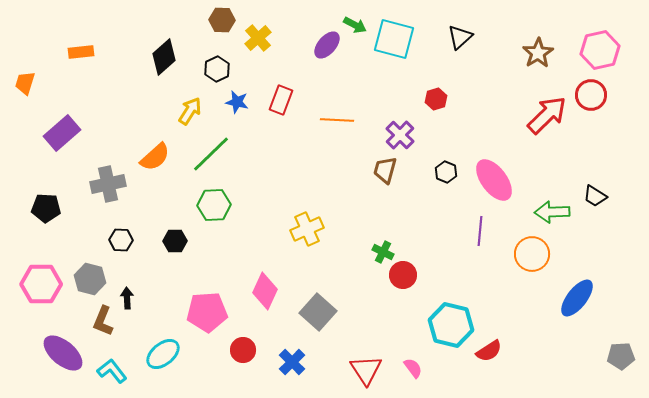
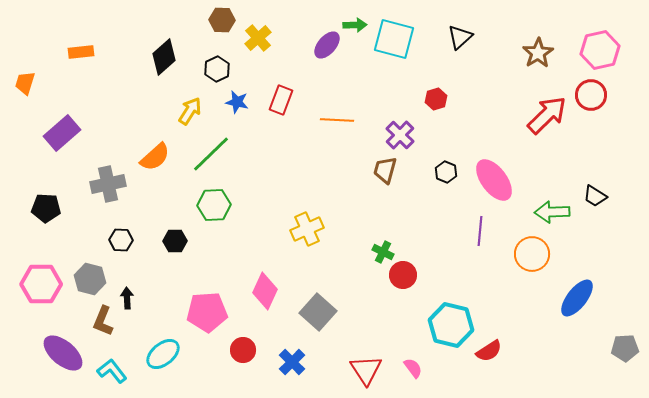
green arrow at (355, 25): rotated 30 degrees counterclockwise
gray pentagon at (621, 356): moved 4 px right, 8 px up
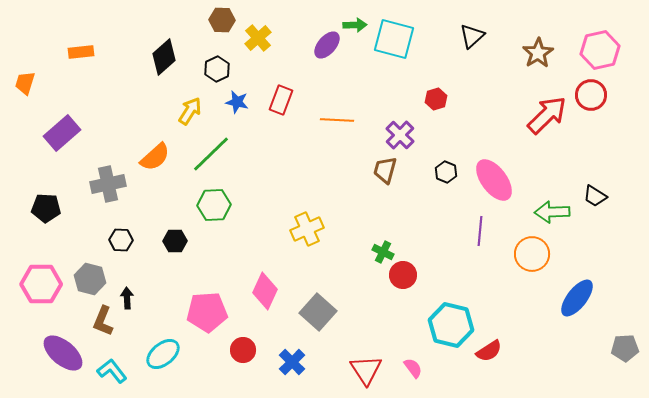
black triangle at (460, 37): moved 12 px right, 1 px up
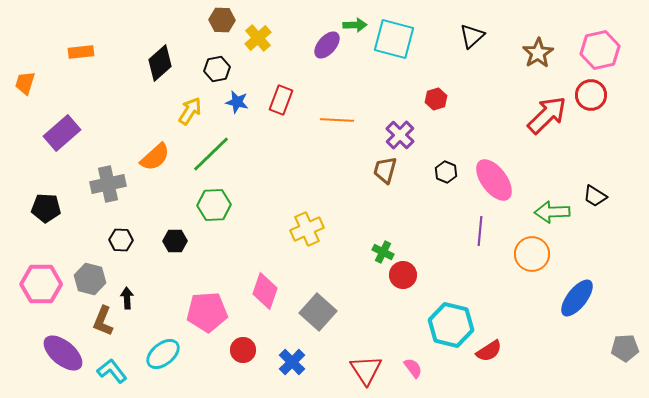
black diamond at (164, 57): moved 4 px left, 6 px down
black hexagon at (217, 69): rotated 15 degrees clockwise
pink diamond at (265, 291): rotated 6 degrees counterclockwise
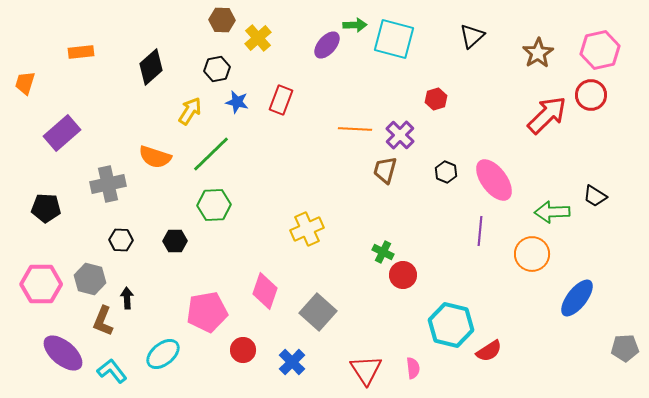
black diamond at (160, 63): moved 9 px left, 4 px down
orange line at (337, 120): moved 18 px right, 9 px down
orange semicircle at (155, 157): rotated 60 degrees clockwise
pink pentagon at (207, 312): rotated 6 degrees counterclockwise
pink semicircle at (413, 368): rotated 30 degrees clockwise
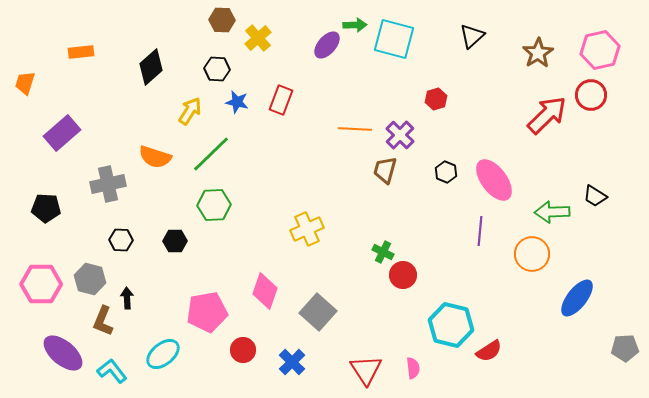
black hexagon at (217, 69): rotated 15 degrees clockwise
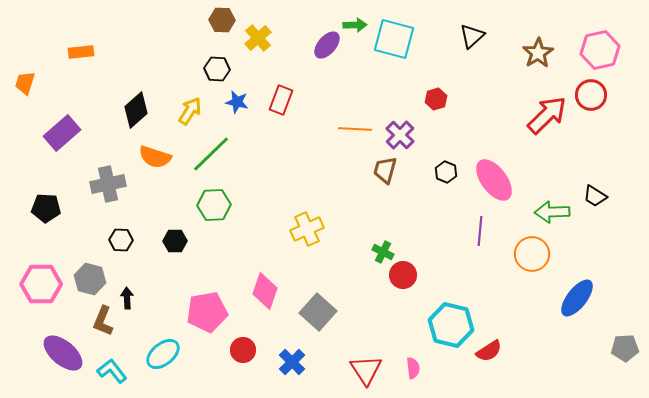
black diamond at (151, 67): moved 15 px left, 43 px down
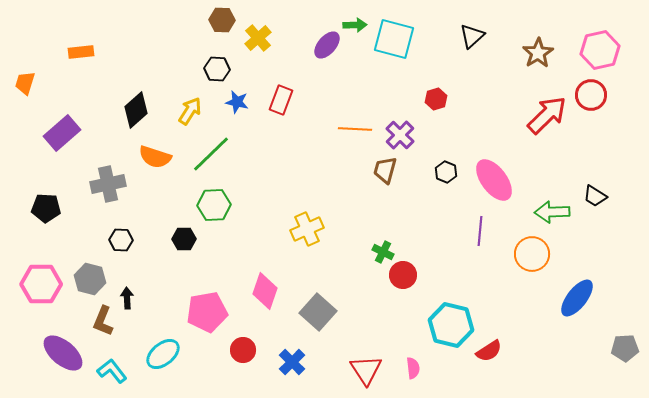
black hexagon at (175, 241): moved 9 px right, 2 px up
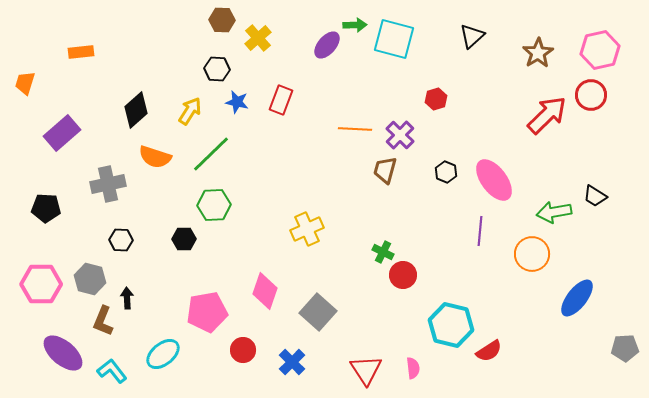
green arrow at (552, 212): moved 2 px right; rotated 8 degrees counterclockwise
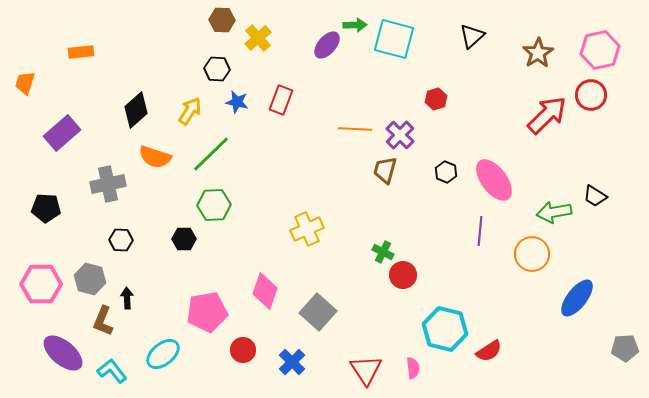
cyan hexagon at (451, 325): moved 6 px left, 4 px down
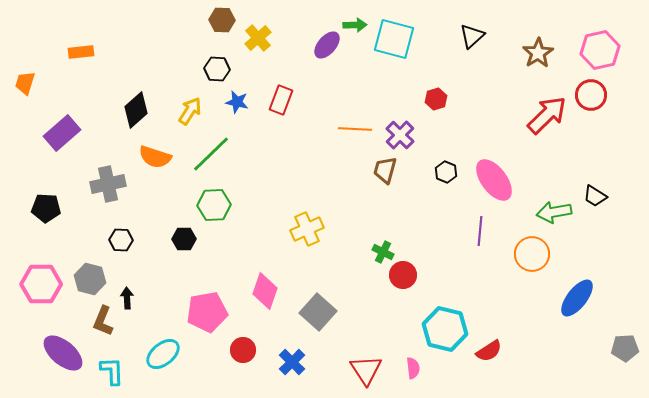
cyan L-shape at (112, 371): rotated 36 degrees clockwise
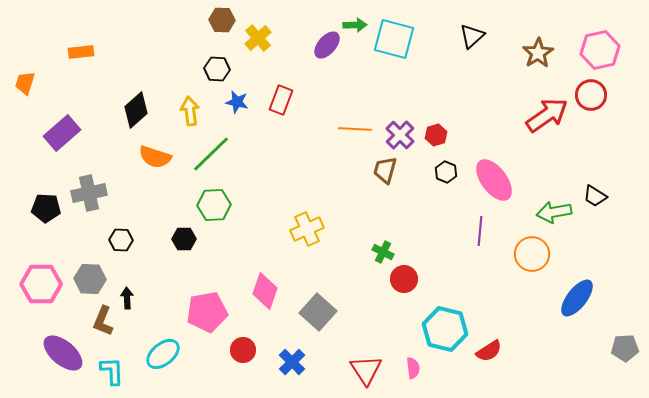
red hexagon at (436, 99): moved 36 px down
yellow arrow at (190, 111): rotated 40 degrees counterclockwise
red arrow at (547, 115): rotated 9 degrees clockwise
gray cross at (108, 184): moved 19 px left, 9 px down
red circle at (403, 275): moved 1 px right, 4 px down
gray hexagon at (90, 279): rotated 12 degrees counterclockwise
